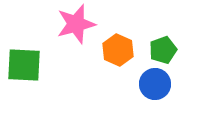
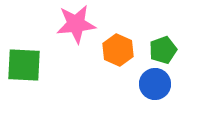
pink star: rotated 9 degrees clockwise
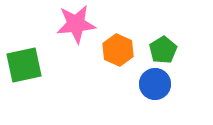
green pentagon: rotated 12 degrees counterclockwise
green square: rotated 15 degrees counterclockwise
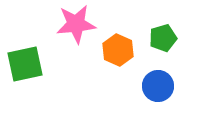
green pentagon: moved 12 px up; rotated 16 degrees clockwise
green square: moved 1 px right, 1 px up
blue circle: moved 3 px right, 2 px down
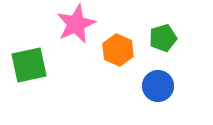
pink star: rotated 18 degrees counterclockwise
green square: moved 4 px right, 1 px down
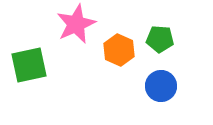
green pentagon: moved 3 px left, 1 px down; rotated 20 degrees clockwise
orange hexagon: moved 1 px right
blue circle: moved 3 px right
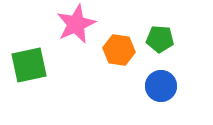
orange hexagon: rotated 16 degrees counterclockwise
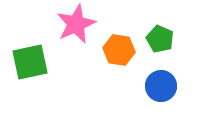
green pentagon: rotated 20 degrees clockwise
green square: moved 1 px right, 3 px up
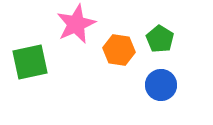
green pentagon: rotated 8 degrees clockwise
blue circle: moved 1 px up
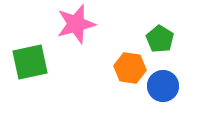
pink star: rotated 9 degrees clockwise
orange hexagon: moved 11 px right, 18 px down
blue circle: moved 2 px right, 1 px down
